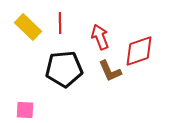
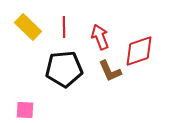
red line: moved 4 px right, 4 px down
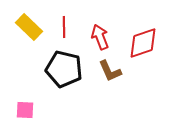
yellow rectangle: moved 1 px right
red diamond: moved 4 px right, 8 px up
black pentagon: rotated 18 degrees clockwise
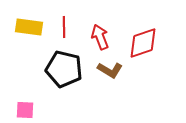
yellow rectangle: rotated 36 degrees counterclockwise
brown L-shape: moved 1 px up; rotated 35 degrees counterclockwise
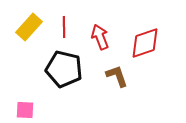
yellow rectangle: rotated 56 degrees counterclockwise
red diamond: moved 2 px right
brown L-shape: moved 7 px right, 6 px down; rotated 140 degrees counterclockwise
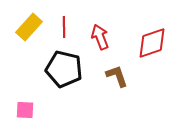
red diamond: moved 7 px right
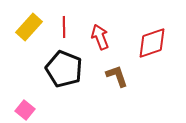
black pentagon: rotated 9 degrees clockwise
pink square: rotated 36 degrees clockwise
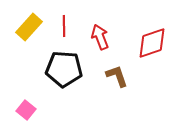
red line: moved 1 px up
black pentagon: rotated 18 degrees counterclockwise
pink square: moved 1 px right
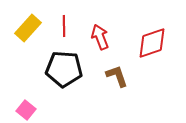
yellow rectangle: moved 1 px left, 1 px down
